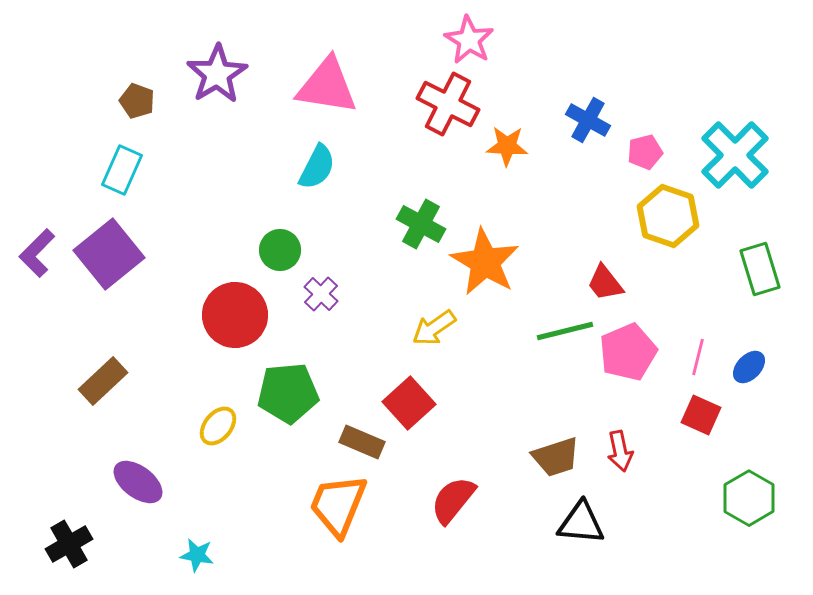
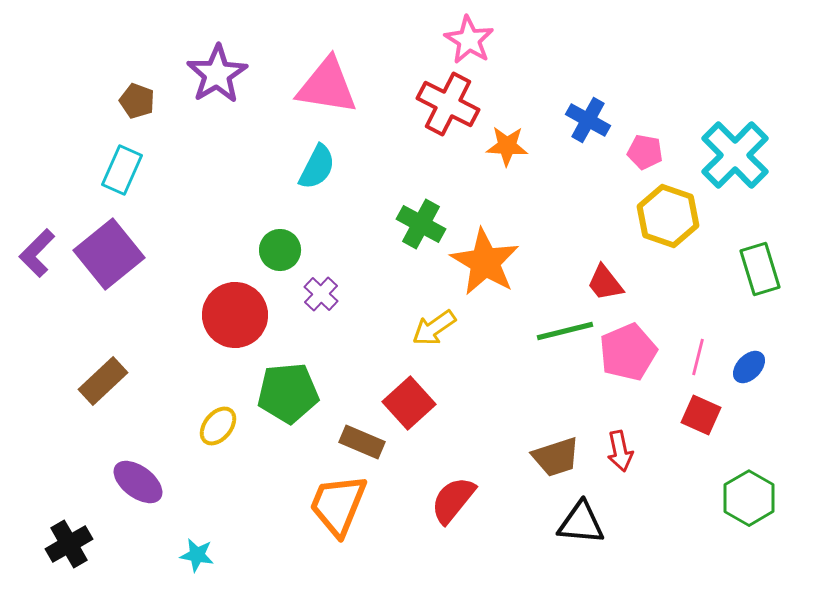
pink pentagon at (645, 152): rotated 24 degrees clockwise
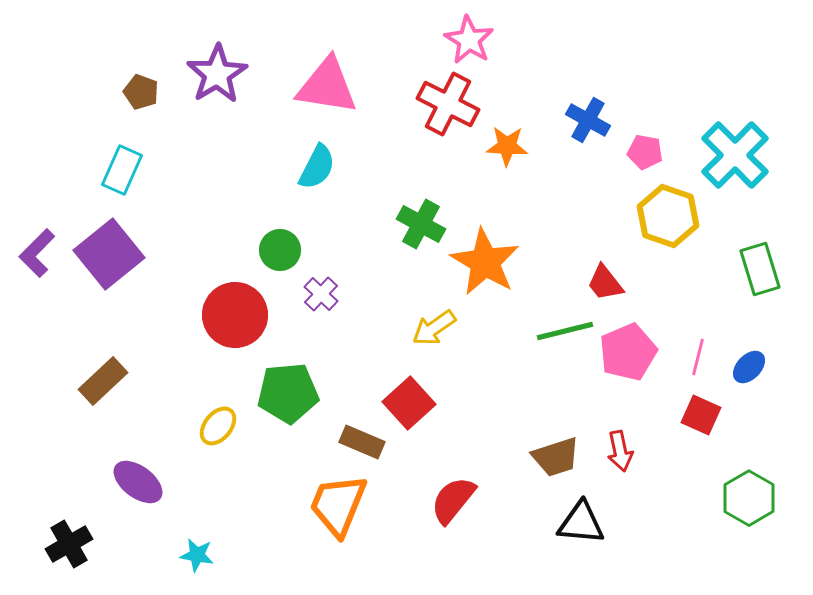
brown pentagon at (137, 101): moved 4 px right, 9 px up
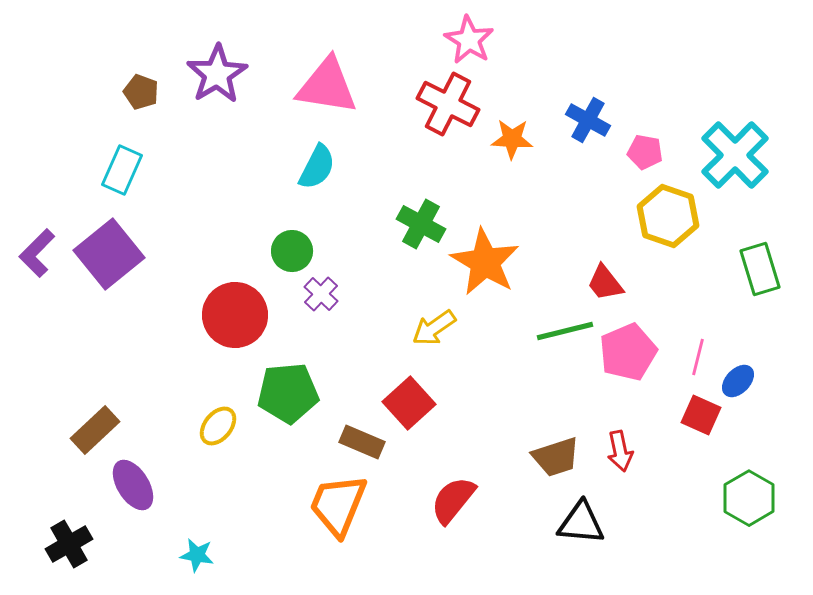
orange star at (507, 146): moved 5 px right, 7 px up
green circle at (280, 250): moved 12 px right, 1 px down
blue ellipse at (749, 367): moved 11 px left, 14 px down
brown rectangle at (103, 381): moved 8 px left, 49 px down
purple ellipse at (138, 482): moved 5 px left, 3 px down; rotated 21 degrees clockwise
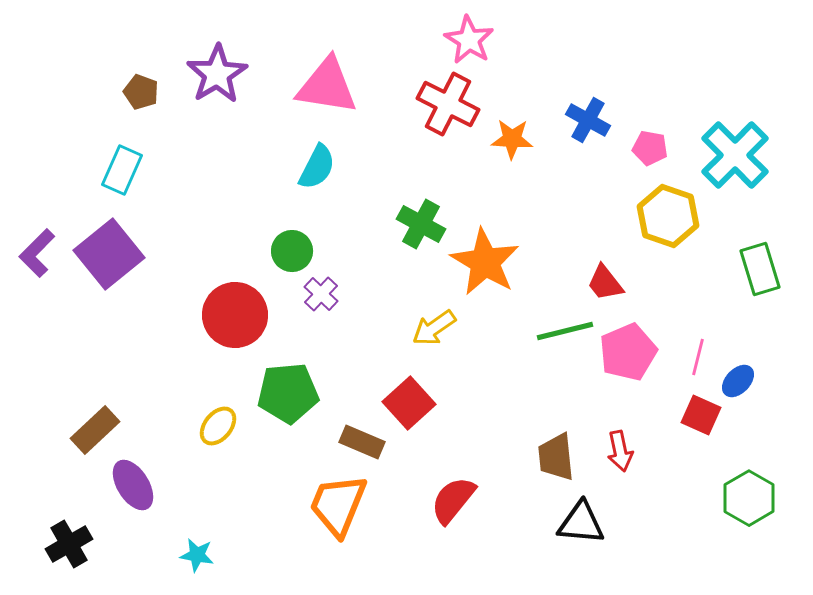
pink pentagon at (645, 152): moved 5 px right, 4 px up
brown trapezoid at (556, 457): rotated 102 degrees clockwise
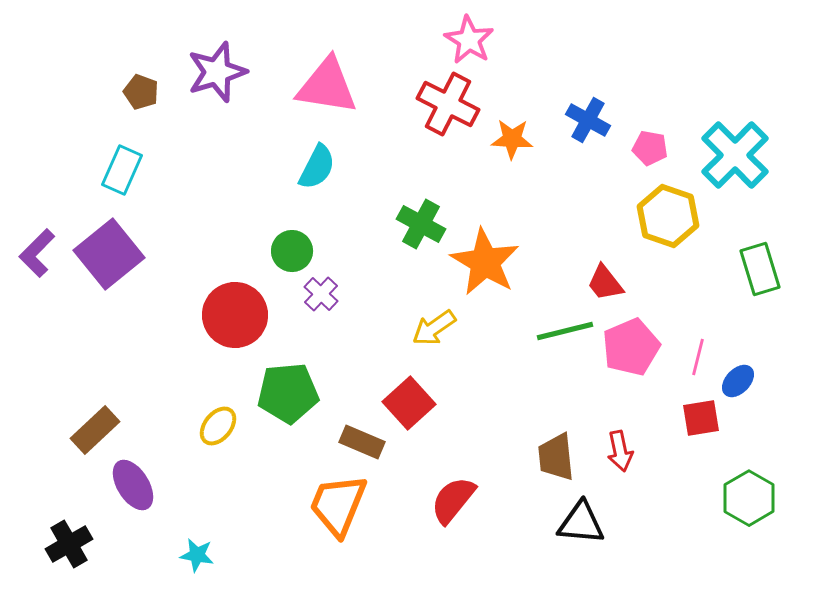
purple star at (217, 74): moved 2 px up; rotated 14 degrees clockwise
pink pentagon at (628, 352): moved 3 px right, 5 px up
red square at (701, 415): moved 3 px down; rotated 33 degrees counterclockwise
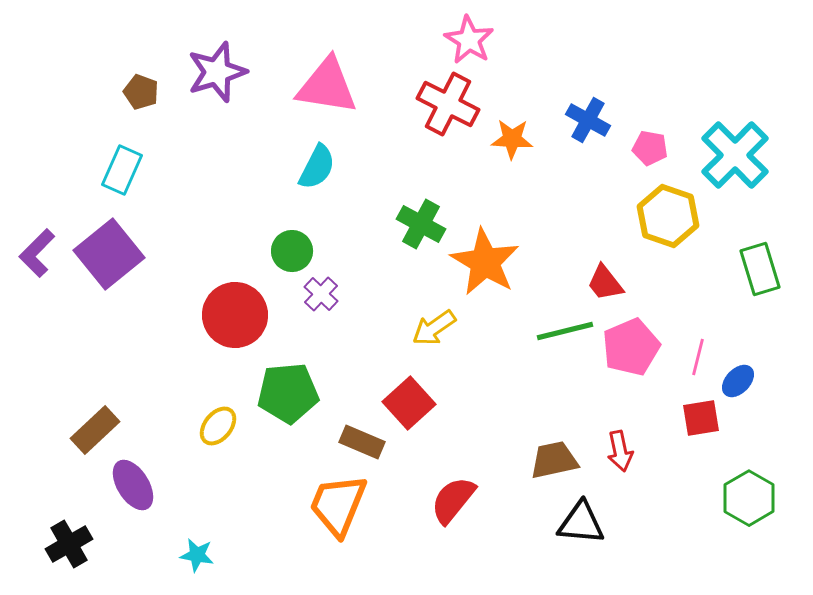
brown trapezoid at (556, 457): moved 2 px left, 3 px down; rotated 84 degrees clockwise
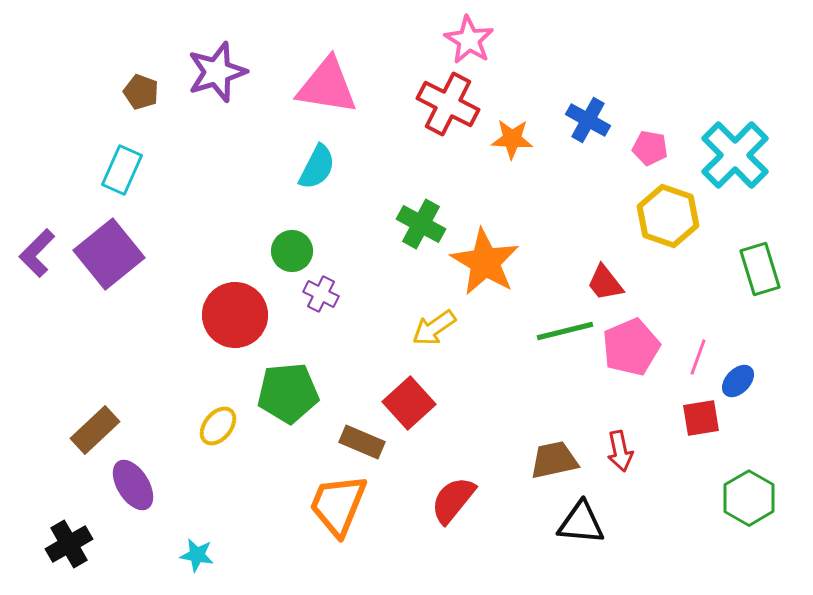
purple cross at (321, 294): rotated 16 degrees counterclockwise
pink line at (698, 357): rotated 6 degrees clockwise
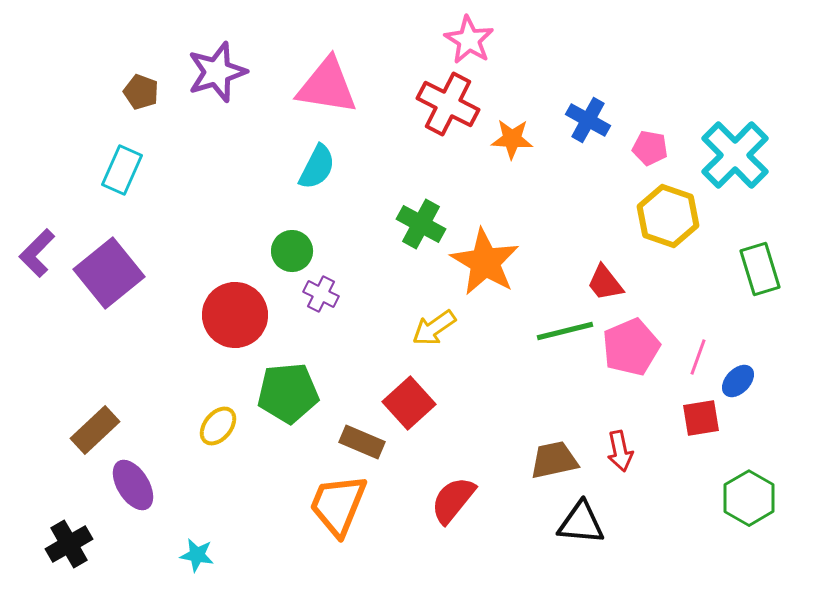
purple square at (109, 254): moved 19 px down
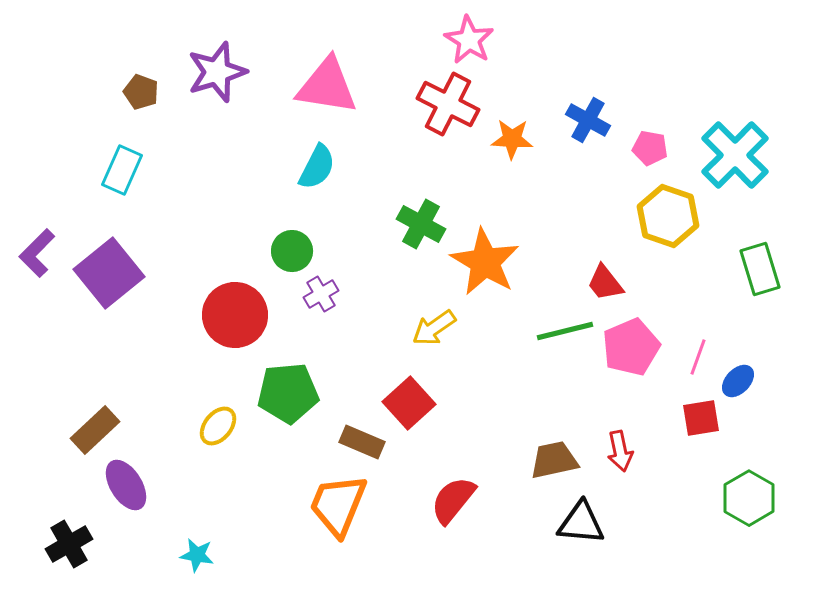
purple cross at (321, 294): rotated 32 degrees clockwise
purple ellipse at (133, 485): moved 7 px left
